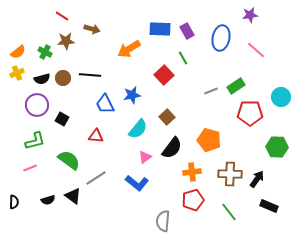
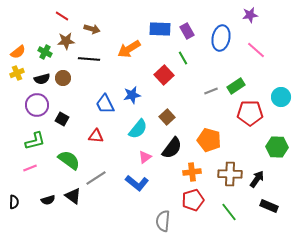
black line at (90, 75): moved 1 px left, 16 px up
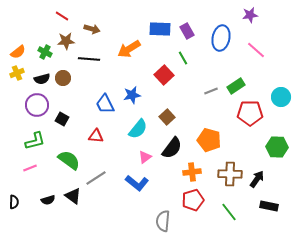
black rectangle at (269, 206): rotated 12 degrees counterclockwise
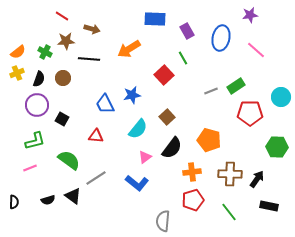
blue rectangle at (160, 29): moved 5 px left, 10 px up
black semicircle at (42, 79): moved 3 px left; rotated 56 degrees counterclockwise
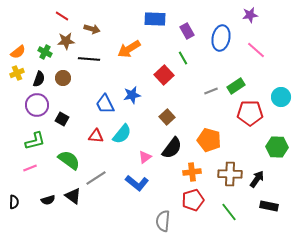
cyan semicircle at (138, 129): moved 16 px left, 5 px down
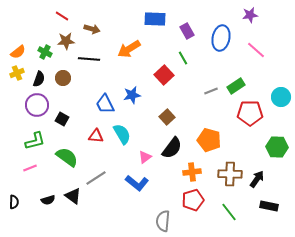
cyan semicircle at (122, 134): rotated 70 degrees counterclockwise
green semicircle at (69, 160): moved 2 px left, 3 px up
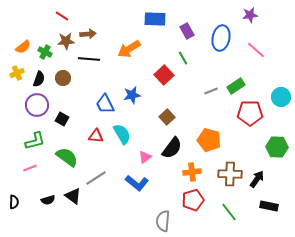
brown arrow at (92, 29): moved 4 px left, 5 px down; rotated 21 degrees counterclockwise
orange semicircle at (18, 52): moved 5 px right, 5 px up
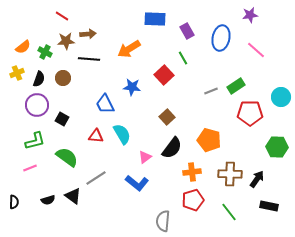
blue star at (132, 95): moved 8 px up; rotated 18 degrees clockwise
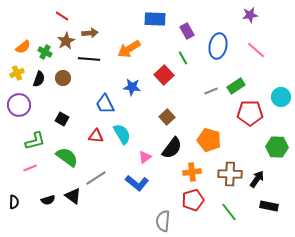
brown arrow at (88, 34): moved 2 px right, 1 px up
blue ellipse at (221, 38): moved 3 px left, 8 px down
brown star at (66, 41): rotated 24 degrees counterclockwise
purple circle at (37, 105): moved 18 px left
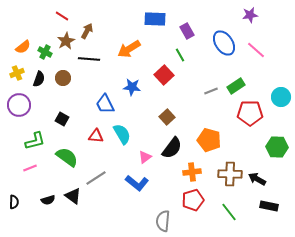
brown arrow at (90, 33): moved 3 px left, 2 px up; rotated 56 degrees counterclockwise
blue ellipse at (218, 46): moved 6 px right, 3 px up; rotated 45 degrees counterclockwise
green line at (183, 58): moved 3 px left, 3 px up
black arrow at (257, 179): rotated 96 degrees counterclockwise
